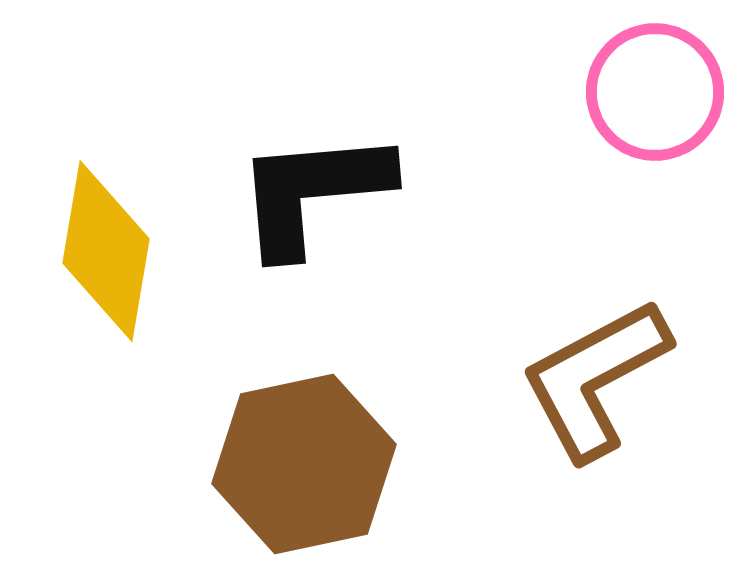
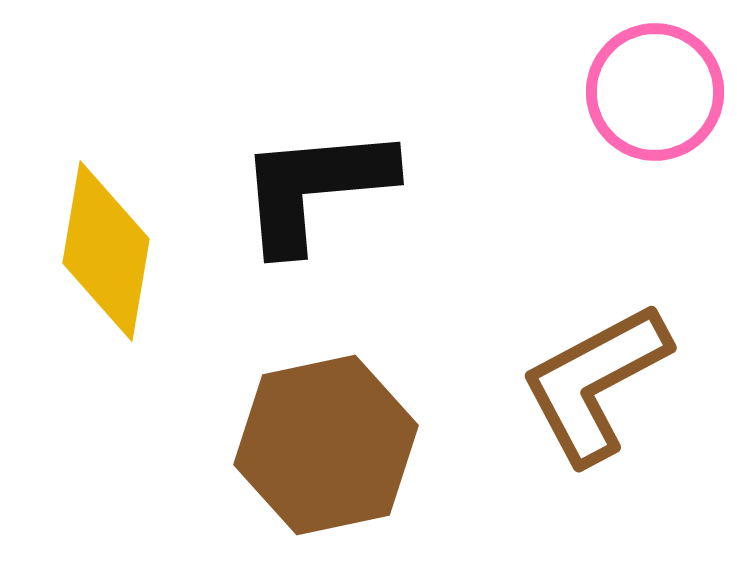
black L-shape: moved 2 px right, 4 px up
brown L-shape: moved 4 px down
brown hexagon: moved 22 px right, 19 px up
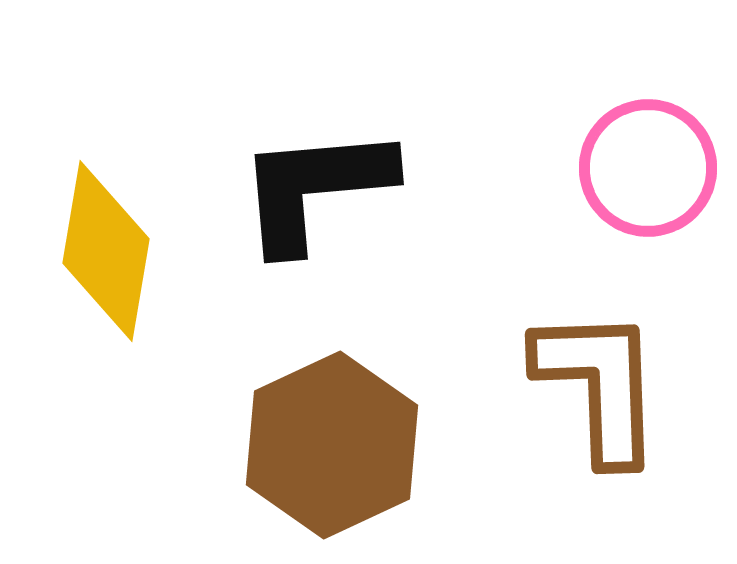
pink circle: moved 7 px left, 76 px down
brown L-shape: moved 4 px right, 2 px down; rotated 116 degrees clockwise
brown hexagon: moved 6 px right; rotated 13 degrees counterclockwise
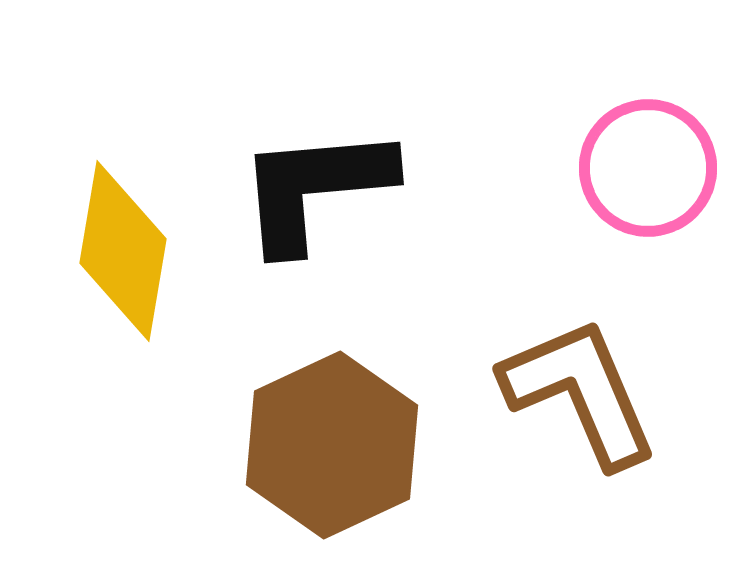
yellow diamond: moved 17 px right
brown L-shape: moved 19 px left, 7 px down; rotated 21 degrees counterclockwise
